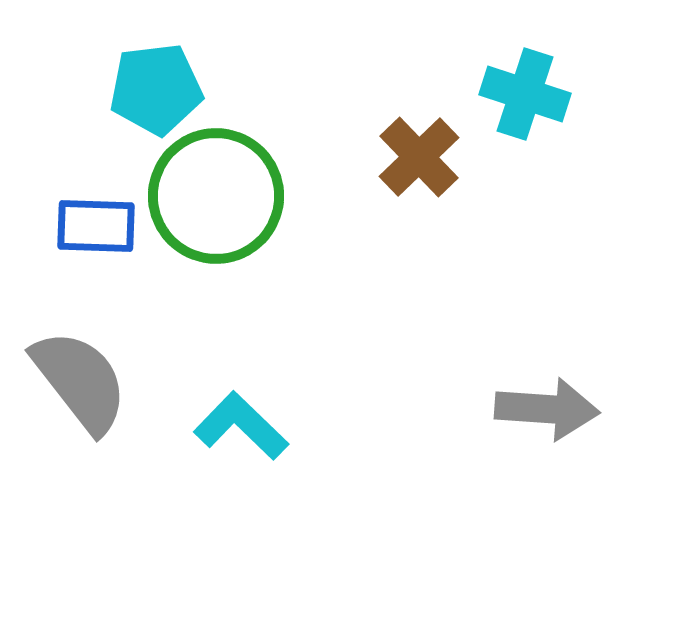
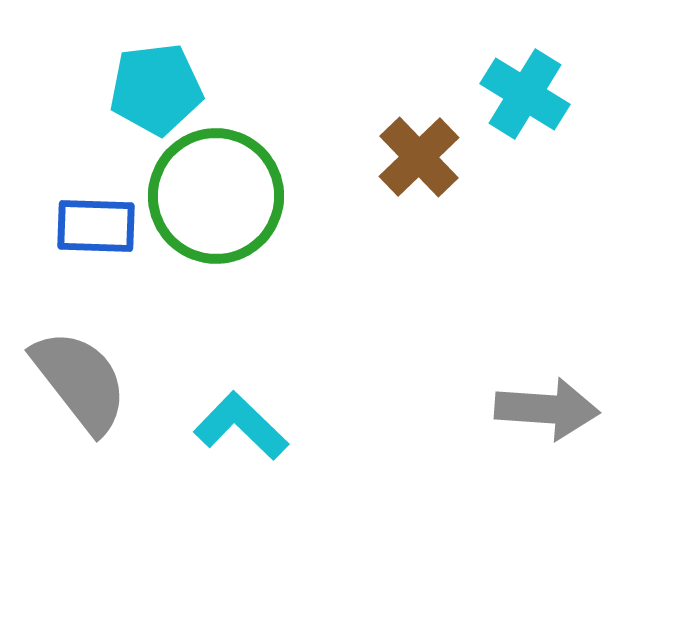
cyan cross: rotated 14 degrees clockwise
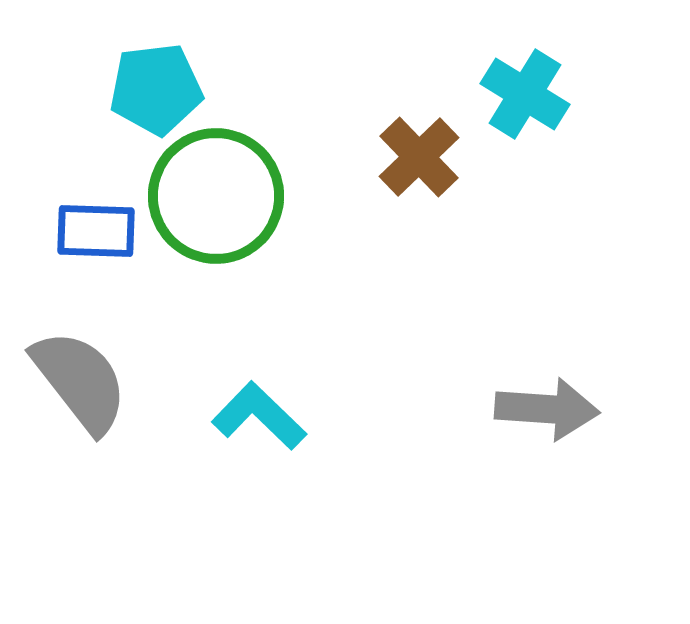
blue rectangle: moved 5 px down
cyan L-shape: moved 18 px right, 10 px up
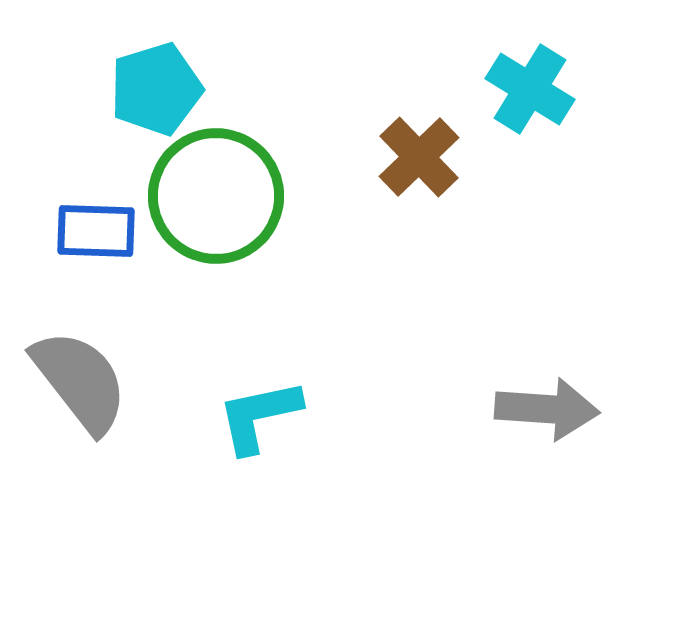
cyan pentagon: rotated 10 degrees counterclockwise
cyan cross: moved 5 px right, 5 px up
cyan L-shape: rotated 56 degrees counterclockwise
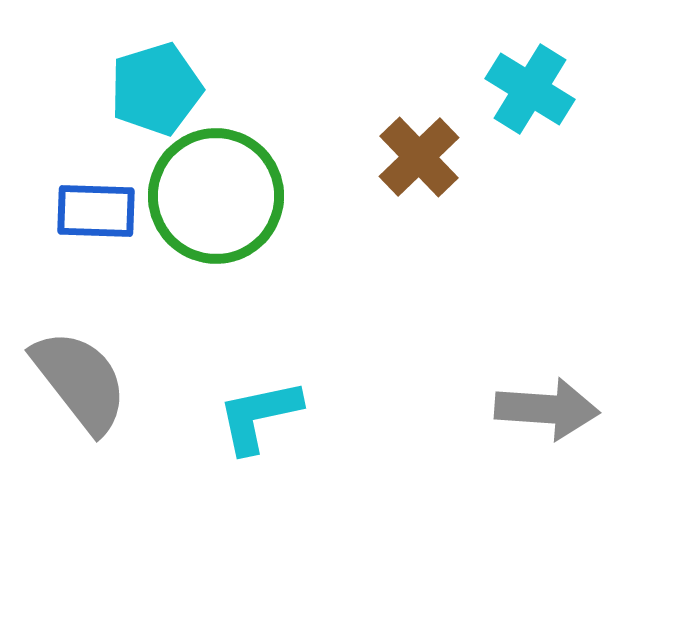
blue rectangle: moved 20 px up
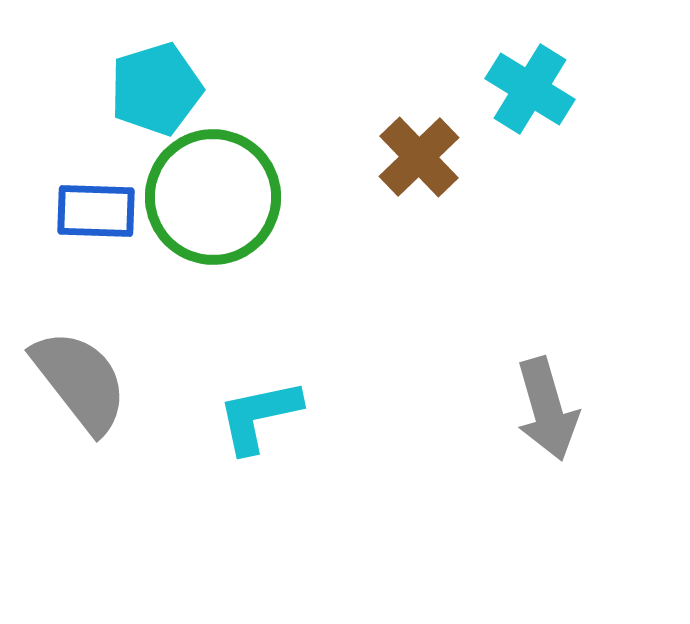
green circle: moved 3 px left, 1 px down
gray arrow: rotated 70 degrees clockwise
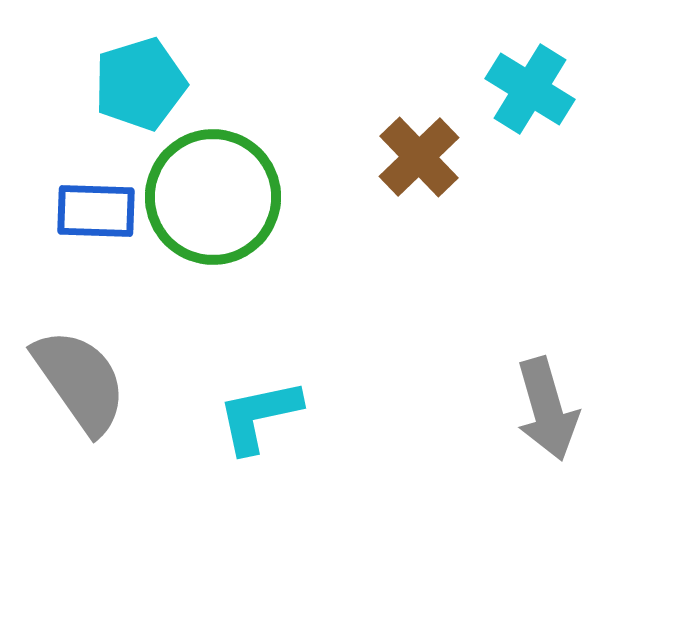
cyan pentagon: moved 16 px left, 5 px up
gray semicircle: rotated 3 degrees clockwise
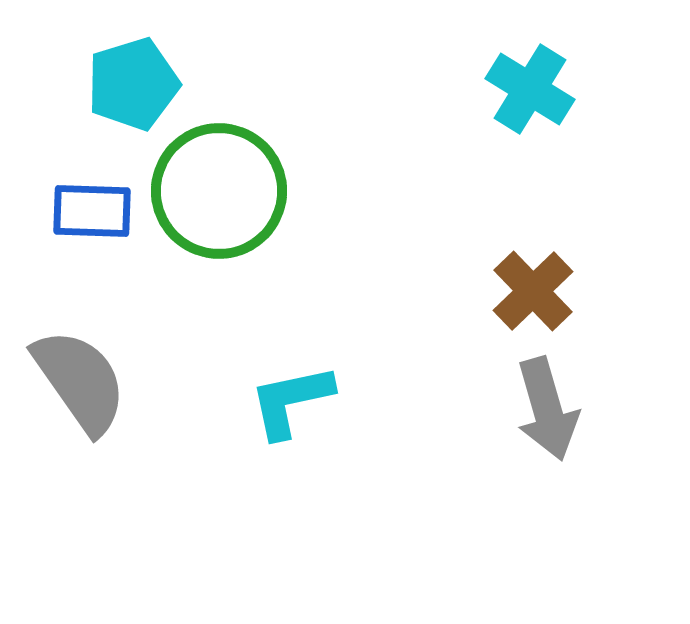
cyan pentagon: moved 7 px left
brown cross: moved 114 px right, 134 px down
green circle: moved 6 px right, 6 px up
blue rectangle: moved 4 px left
cyan L-shape: moved 32 px right, 15 px up
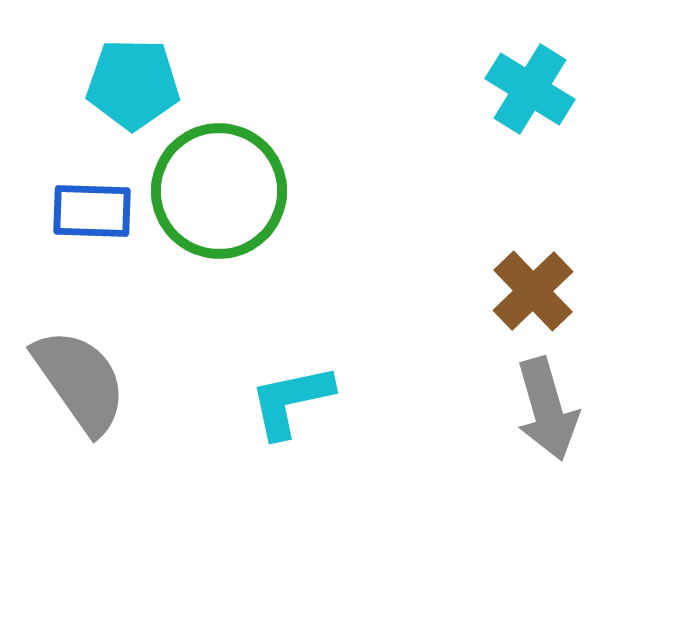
cyan pentagon: rotated 18 degrees clockwise
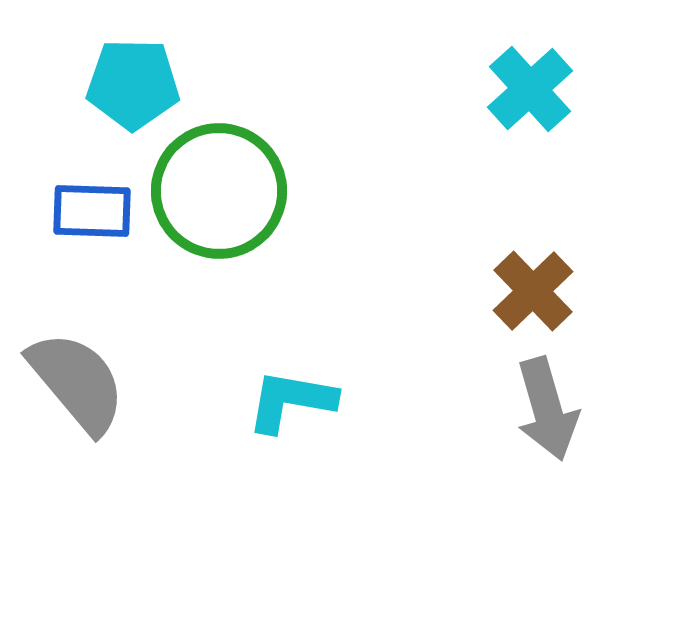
cyan cross: rotated 16 degrees clockwise
gray semicircle: moved 3 px left, 1 px down; rotated 5 degrees counterclockwise
cyan L-shape: rotated 22 degrees clockwise
